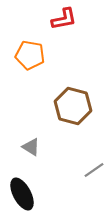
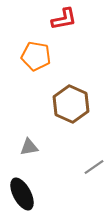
orange pentagon: moved 6 px right, 1 px down
brown hexagon: moved 2 px left, 2 px up; rotated 9 degrees clockwise
gray triangle: moved 2 px left; rotated 42 degrees counterclockwise
gray line: moved 3 px up
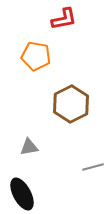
brown hexagon: rotated 9 degrees clockwise
gray line: moved 1 px left; rotated 20 degrees clockwise
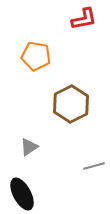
red L-shape: moved 20 px right
gray triangle: rotated 24 degrees counterclockwise
gray line: moved 1 px right, 1 px up
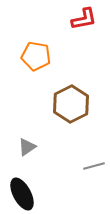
gray triangle: moved 2 px left
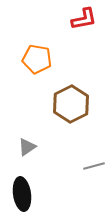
orange pentagon: moved 1 px right, 3 px down
black ellipse: rotated 20 degrees clockwise
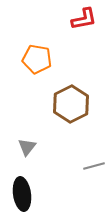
gray triangle: rotated 18 degrees counterclockwise
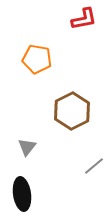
brown hexagon: moved 1 px right, 7 px down
gray line: rotated 25 degrees counterclockwise
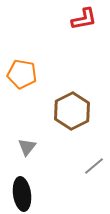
orange pentagon: moved 15 px left, 15 px down
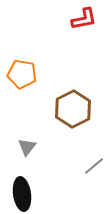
brown hexagon: moved 1 px right, 2 px up
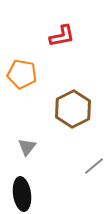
red L-shape: moved 22 px left, 17 px down
